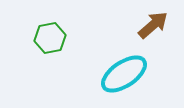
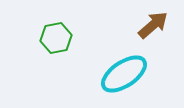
green hexagon: moved 6 px right
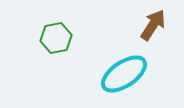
brown arrow: rotated 16 degrees counterclockwise
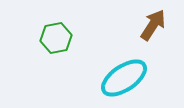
cyan ellipse: moved 4 px down
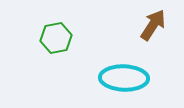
cyan ellipse: rotated 36 degrees clockwise
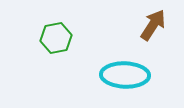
cyan ellipse: moved 1 px right, 3 px up
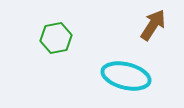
cyan ellipse: moved 1 px right, 1 px down; rotated 12 degrees clockwise
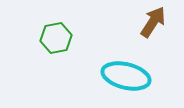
brown arrow: moved 3 px up
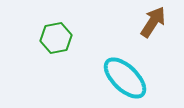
cyan ellipse: moved 1 px left, 2 px down; rotated 30 degrees clockwise
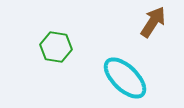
green hexagon: moved 9 px down; rotated 20 degrees clockwise
